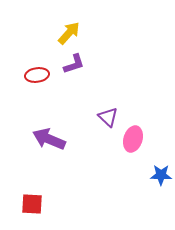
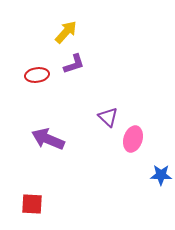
yellow arrow: moved 3 px left, 1 px up
purple arrow: moved 1 px left
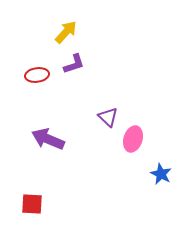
blue star: moved 1 px up; rotated 25 degrees clockwise
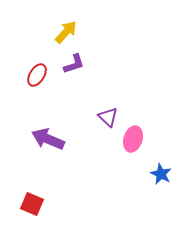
red ellipse: rotated 50 degrees counterclockwise
red square: rotated 20 degrees clockwise
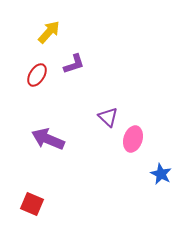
yellow arrow: moved 17 px left
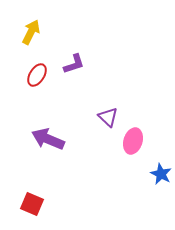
yellow arrow: moved 18 px left; rotated 15 degrees counterclockwise
pink ellipse: moved 2 px down
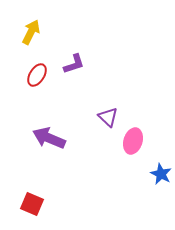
purple arrow: moved 1 px right, 1 px up
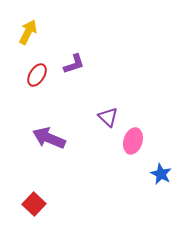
yellow arrow: moved 3 px left
red square: moved 2 px right; rotated 20 degrees clockwise
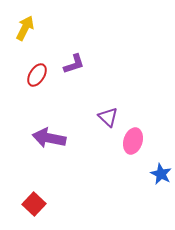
yellow arrow: moved 3 px left, 4 px up
purple arrow: rotated 12 degrees counterclockwise
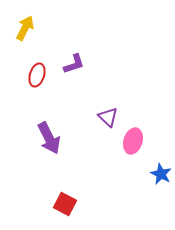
red ellipse: rotated 15 degrees counterclockwise
purple arrow: rotated 128 degrees counterclockwise
red square: moved 31 px right; rotated 15 degrees counterclockwise
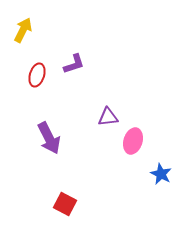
yellow arrow: moved 2 px left, 2 px down
purple triangle: rotated 50 degrees counterclockwise
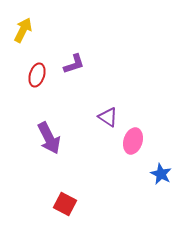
purple triangle: rotated 40 degrees clockwise
